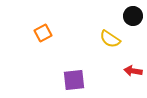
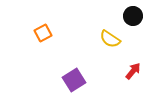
red arrow: rotated 120 degrees clockwise
purple square: rotated 25 degrees counterclockwise
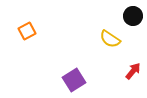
orange square: moved 16 px left, 2 px up
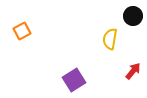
orange square: moved 5 px left
yellow semicircle: rotated 65 degrees clockwise
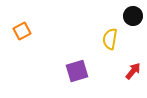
purple square: moved 3 px right, 9 px up; rotated 15 degrees clockwise
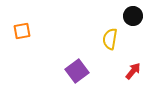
orange square: rotated 18 degrees clockwise
purple square: rotated 20 degrees counterclockwise
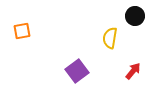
black circle: moved 2 px right
yellow semicircle: moved 1 px up
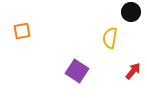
black circle: moved 4 px left, 4 px up
purple square: rotated 20 degrees counterclockwise
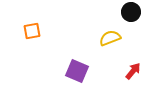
orange square: moved 10 px right
yellow semicircle: rotated 60 degrees clockwise
purple square: rotated 10 degrees counterclockwise
